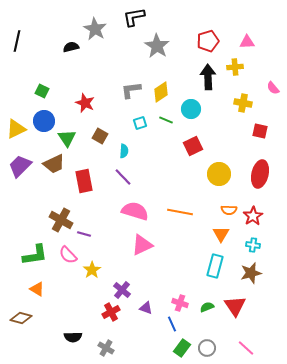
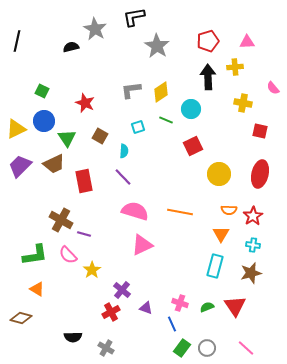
cyan square at (140, 123): moved 2 px left, 4 px down
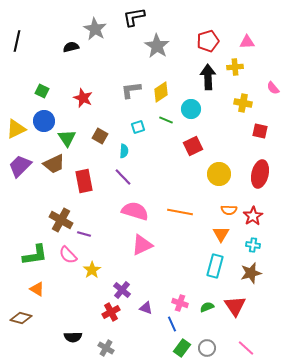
red star at (85, 103): moved 2 px left, 5 px up
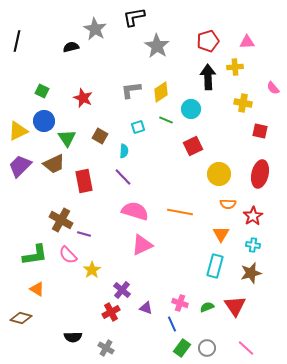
yellow triangle at (16, 129): moved 2 px right, 2 px down
orange semicircle at (229, 210): moved 1 px left, 6 px up
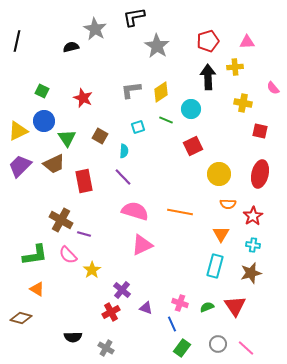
gray circle at (207, 348): moved 11 px right, 4 px up
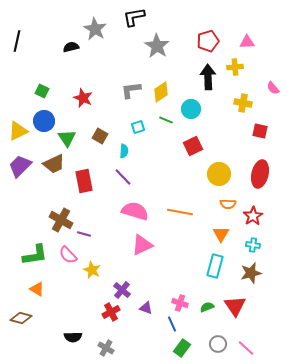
yellow star at (92, 270): rotated 12 degrees counterclockwise
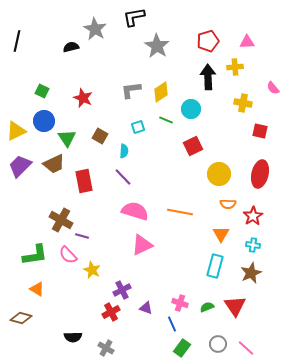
yellow triangle at (18, 131): moved 2 px left
purple line at (84, 234): moved 2 px left, 2 px down
brown star at (251, 273): rotated 10 degrees counterclockwise
purple cross at (122, 290): rotated 24 degrees clockwise
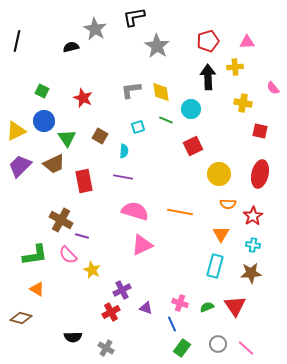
yellow diamond at (161, 92): rotated 65 degrees counterclockwise
purple line at (123, 177): rotated 36 degrees counterclockwise
brown star at (251, 273): rotated 20 degrees clockwise
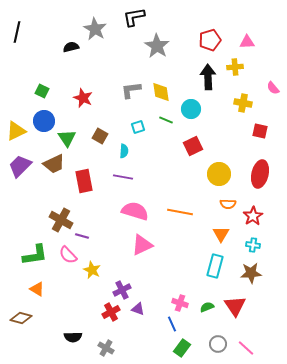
black line at (17, 41): moved 9 px up
red pentagon at (208, 41): moved 2 px right, 1 px up
purple triangle at (146, 308): moved 8 px left, 1 px down
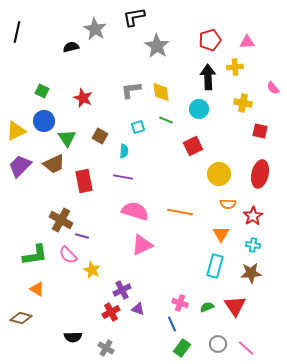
cyan circle at (191, 109): moved 8 px right
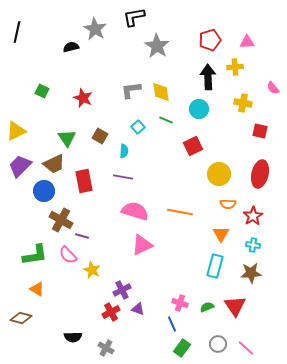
blue circle at (44, 121): moved 70 px down
cyan square at (138, 127): rotated 24 degrees counterclockwise
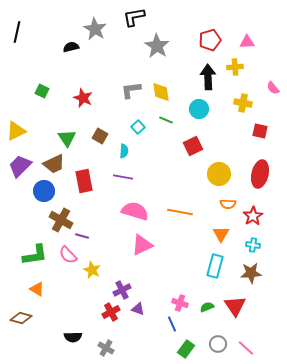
green rectangle at (182, 348): moved 4 px right, 1 px down
